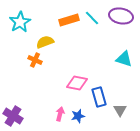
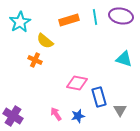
cyan line: moved 3 px right, 1 px up; rotated 35 degrees clockwise
yellow semicircle: moved 1 px up; rotated 120 degrees counterclockwise
pink arrow: moved 4 px left; rotated 48 degrees counterclockwise
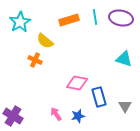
purple ellipse: moved 2 px down
gray triangle: moved 5 px right, 4 px up
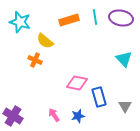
cyan star: rotated 25 degrees counterclockwise
cyan triangle: rotated 30 degrees clockwise
pink arrow: moved 2 px left, 1 px down
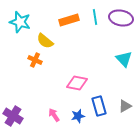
blue rectangle: moved 9 px down
gray triangle: rotated 32 degrees clockwise
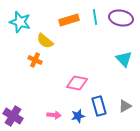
pink arrow: rotated 128 degrees clockwise
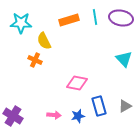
cyan star: moved 1 px right, 1 px down; rotated 15 degrees counterclockwise
yellow semicircle: moved 1 px left; rotated 24 degrees clockwise
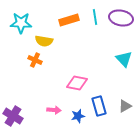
yellow semicircle: rotated 54 degrees counterclockwise
pink arrow: moved 5 px up
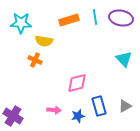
pink diamond: rotated 25 degrees counterclockwise
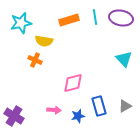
cyan star: rotated 15 degrees counterclockwise
pink diamond: moved 4 px left
purple cross: moved 1 px right
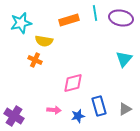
cyan line: moved 4 px up
cyan triangle: rotated 24 degrees clockwise
gray triangle: moved 3 px down
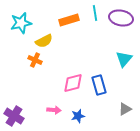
yellow semicircle: rotated 36 degrees counterclockwise
blue rectangle: moved 21 px up
